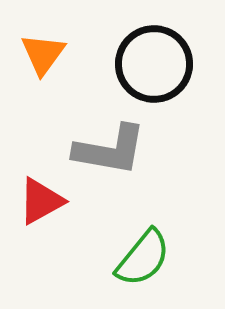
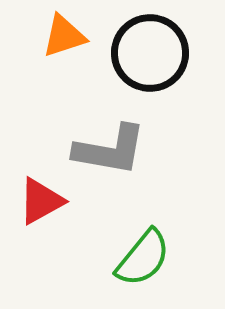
orange triangle: moved 21 px right, 18 px up; rotated 36 degrees clockwise
black circle: moved 4 px left, 11 px up
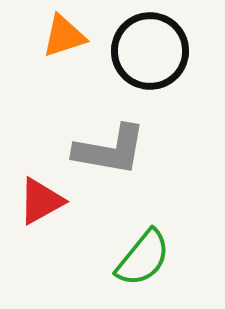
black circle: moved 2 px up
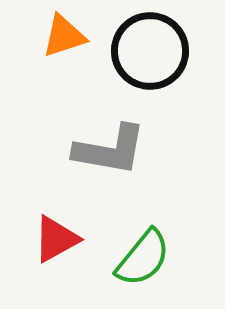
red triangle: moved 15 px right, 38 px down
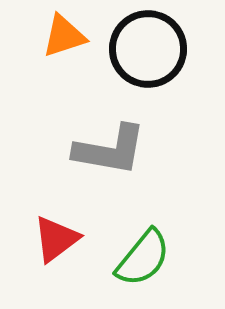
black circle: moved 2 px left, 2 px up
red triangle: rotated 8 degrees counterclockwise
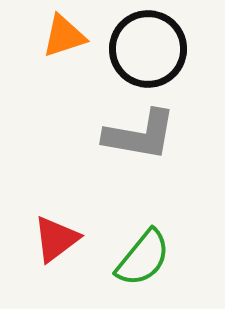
gray L-shape: moved 30 px right, 15 px up
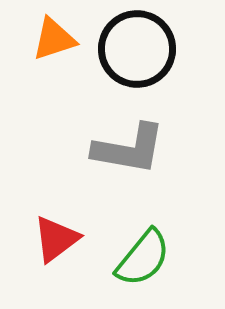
orange triangle: moved 10 px left, 3 px down
black circle: moved 11 px left
gray L-shape: moved 11 px left, 14 px down
